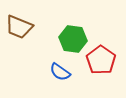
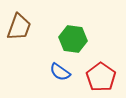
brown trapezoid: rotated 92 degrees counterclockwise
red pentagon: moved 17 px down
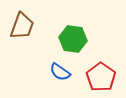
brown trapezoid: moved 3 px right, 1 px up
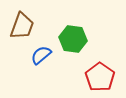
blue semicircle: moved 19 px left, 17 px up; rotated 105 degrees clockwise
red pentagon: moved 1 px left
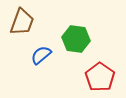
brown trapezoid: moved 4 px up
green hexagon: moved 3 px right
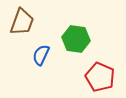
blue semicircle: rotated 25 degrees counterclockwise
red pentagon: rotated 12 degrees counterclockwise
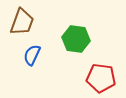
blue semicircle: moved 9 px left
red pentagon: moved 1 px right, 1 px down; rotated 16 degrees counterclockwise
